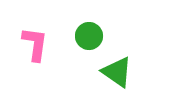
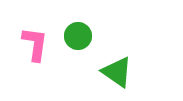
green circle: moved 11 px left
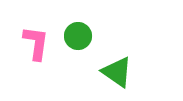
pink L-shape: moved 1 px right, 1 px up
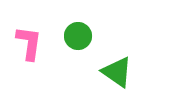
pink L-shape: moved 7 px left
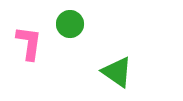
green circle: moved 8 px left, 12 px up
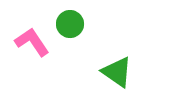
pink L-shape: moved 3 px right, 1 px up; rotated 42 degrees counterclockwise
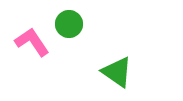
green circle: moved 1 px left
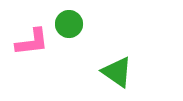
pink L-shape: rotated 117 degrees clockwise
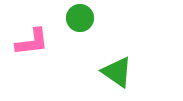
green circle: moved 11 px right, 6 px up
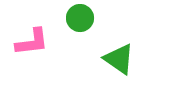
green triangle: moved 2 px right, 13 px up
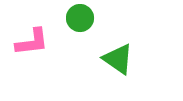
green triangle: moved 1 px left
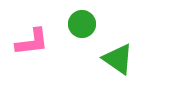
green circle: moved 2 px right, 6 px down
